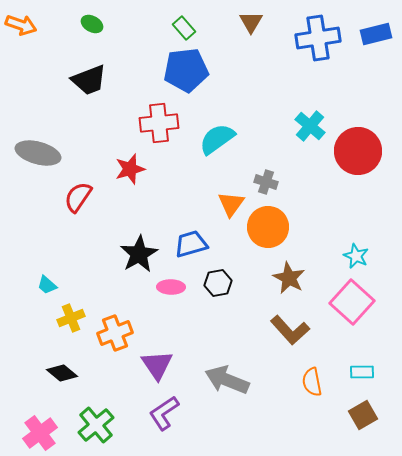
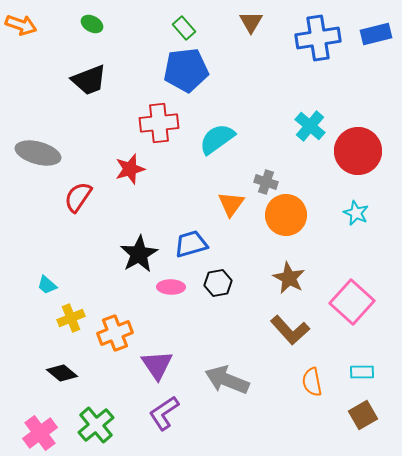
orange circle: moved 18 px right, 12 px up
cyan star: moved 43 px up
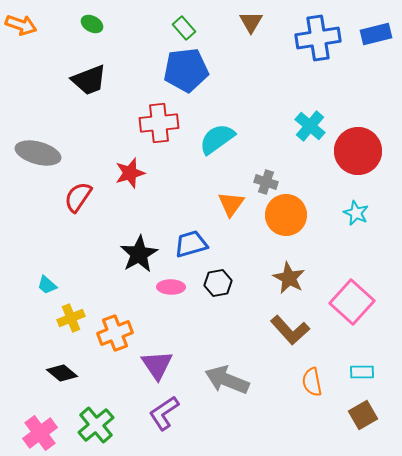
red star: moved 4 px down
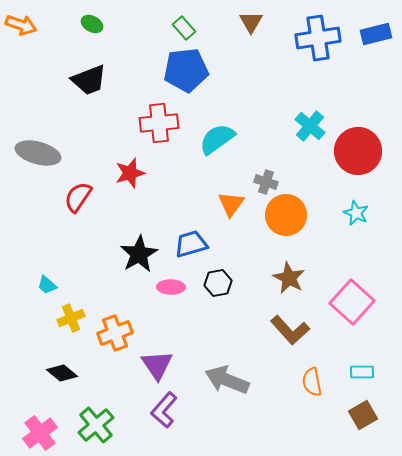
purple L-shape: moved 3 px up; rotated 15 degrees counterclockwise
